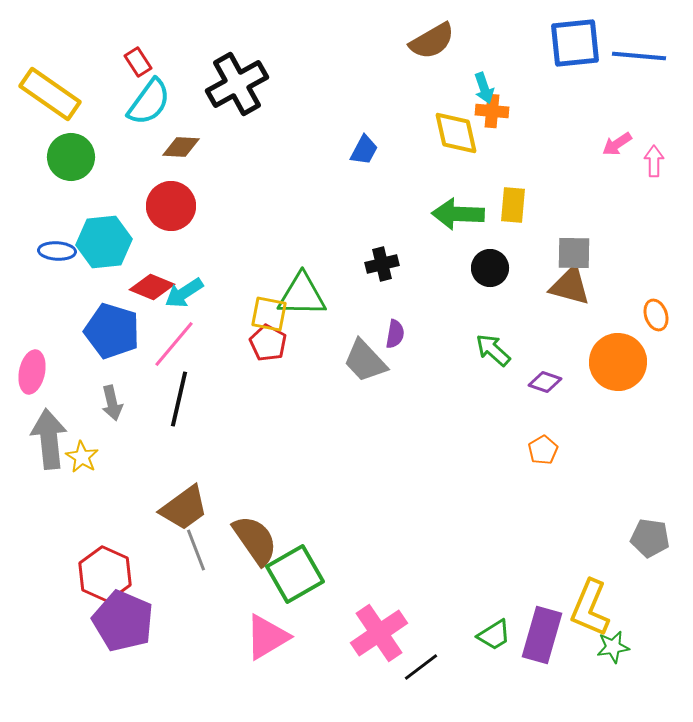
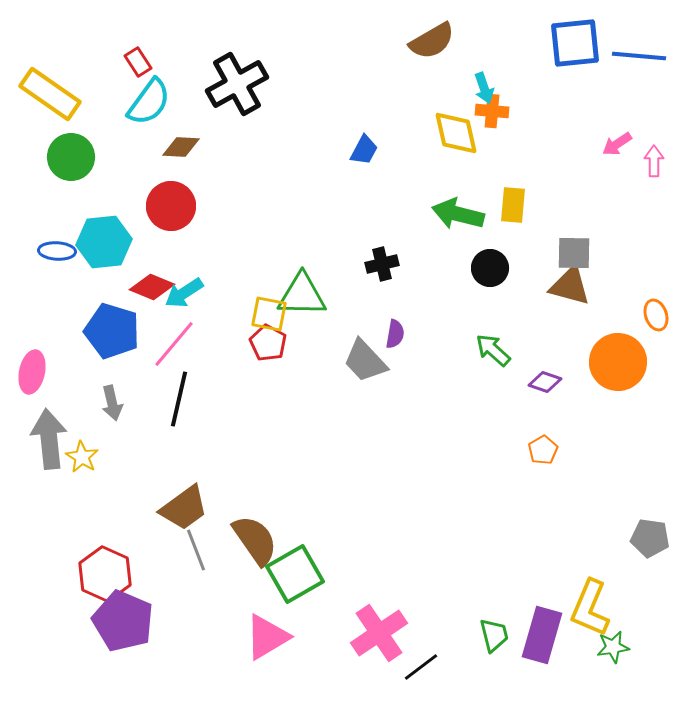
green arrow at (458, 214): rotated 12 degrees clockwise
green trapezoid at (494, 635): rotated 72 degrees counterclockwise
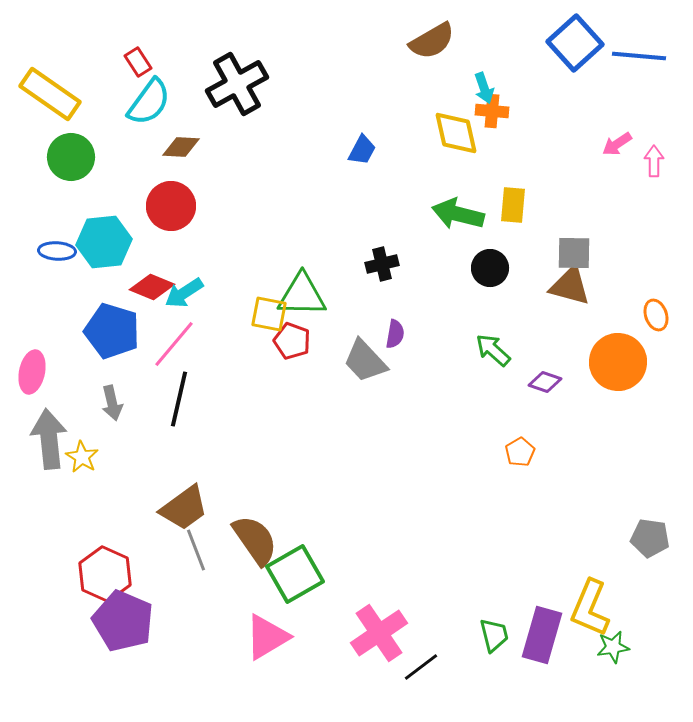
blue square at (575, 43): rotated 36 degrees counterclockwise
blue trapezoid at (364, 150): moved 2 px left
red pentagon at (268, 343): moved 24 px right, 2 px up; rotated 9 degrees counterclockwise
orange pentagon at (543, 450): moved 23 px left, 2 px down
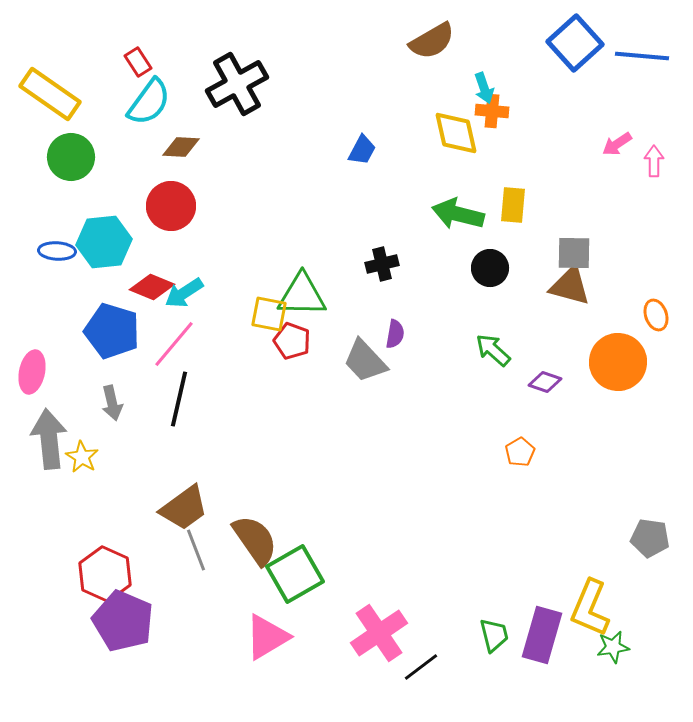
blue line at (639, 56): moved 3 px right
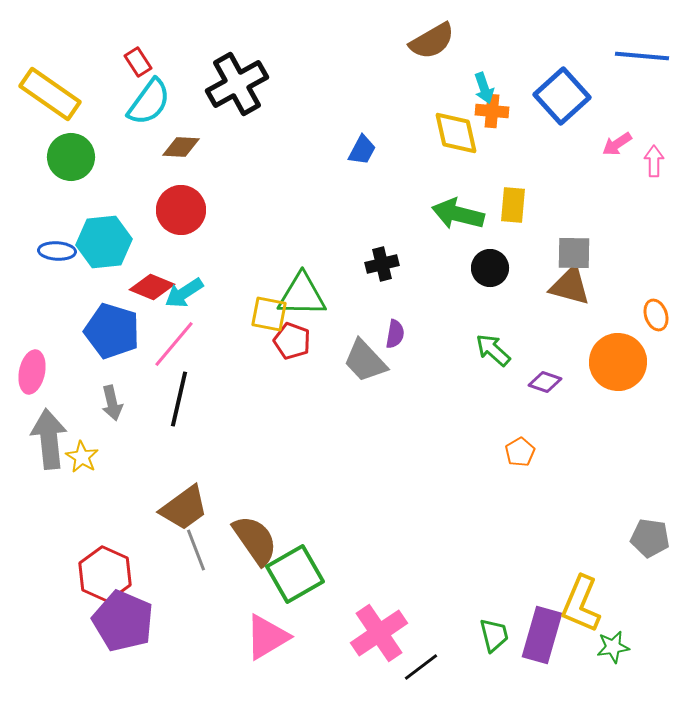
blue square at (575, 43): moved 13 px left, 53 px down
red circle at (171, 206): moved 10 px right, 4 px down
yellow L-shape at (590, 608): moved 9 px left, 4 px up
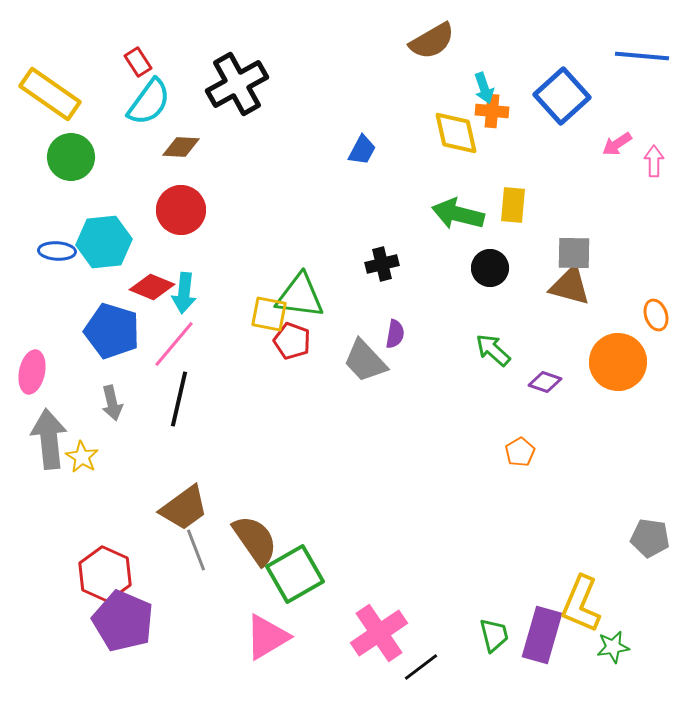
cyan arrow at (184, 293): rotated 51 degrees counterclockwise
green triangle at (302, 295): moved 2 px left, 1 px down; rotated 6 degrees clockwise
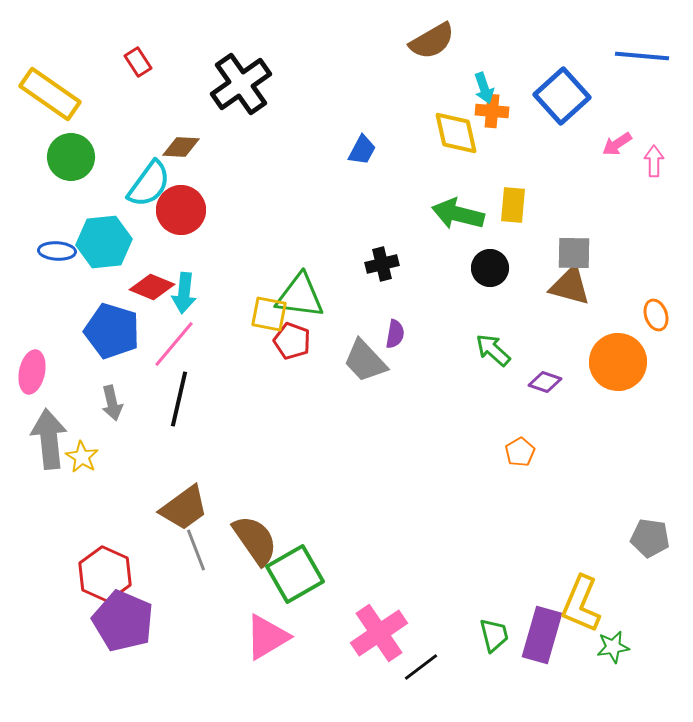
black cross at (237, 84): moved 4 px right; rotated 6 degrees counterclockwise
cyan semicircle at (149, 102): moved 82 px down
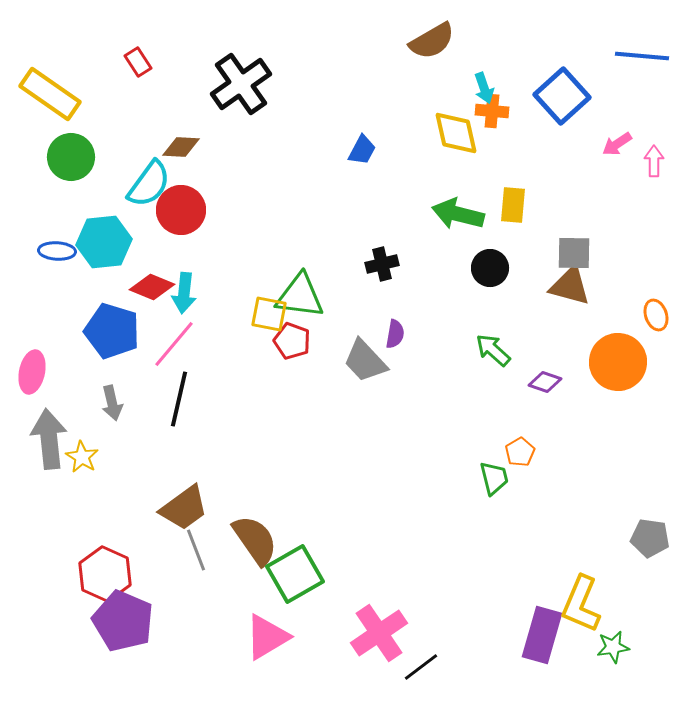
green trapezoid at (494, 635): moved 157 px up
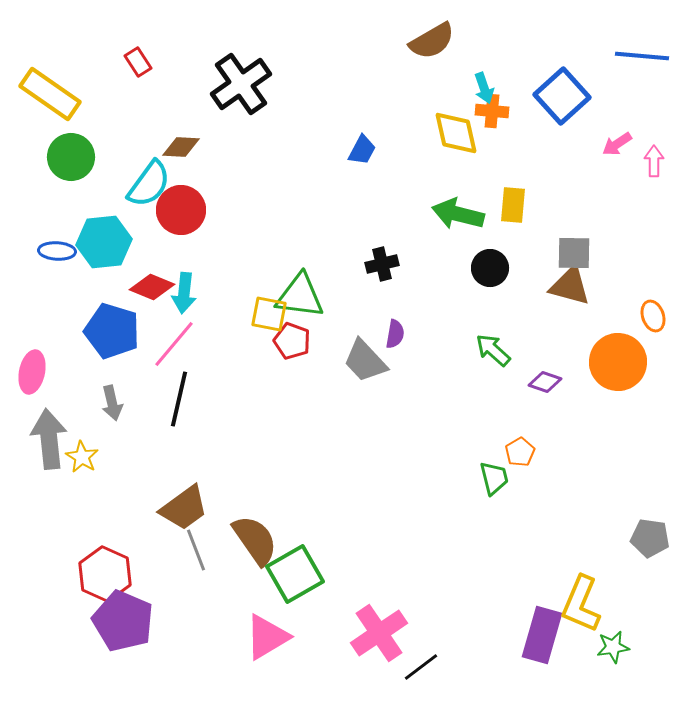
orange ellipse at (656, 315): moved 3 px left, 1 px down
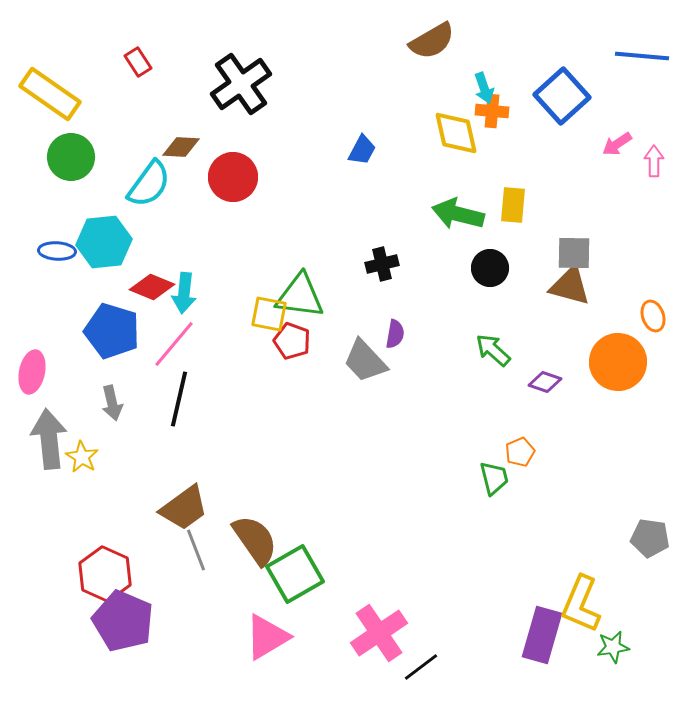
red circle at (181, 210): moved 52 px right, 33 px up
orange pentagon at (520, 452): rotated 8 degrees clockwise
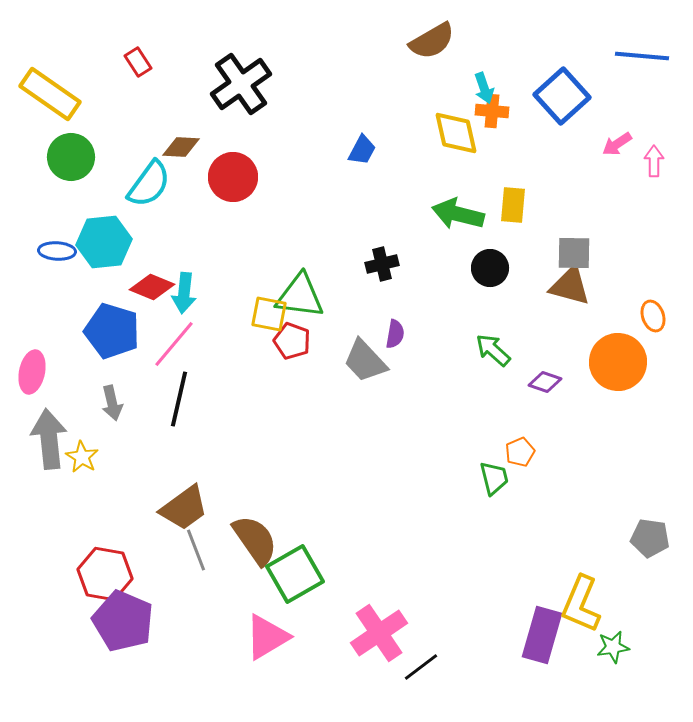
red hexagon at (105, 574): rotated 14 degrees counterclockwise
